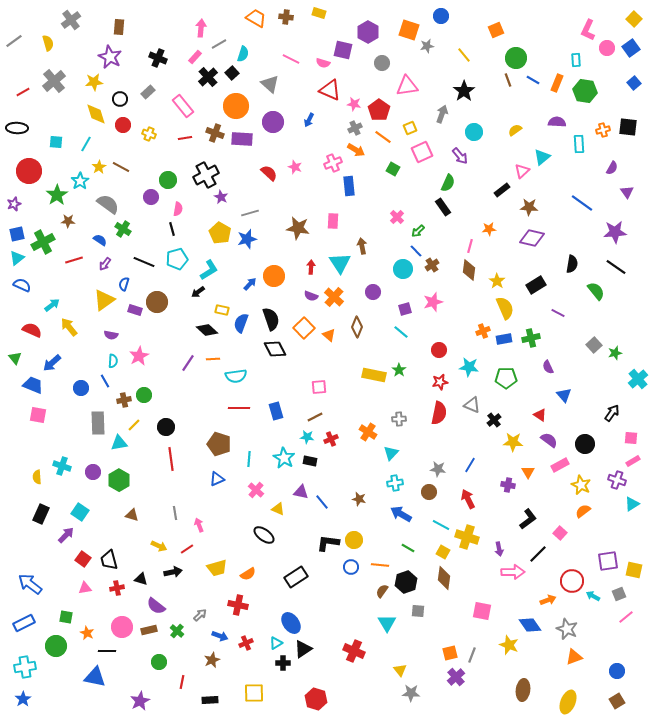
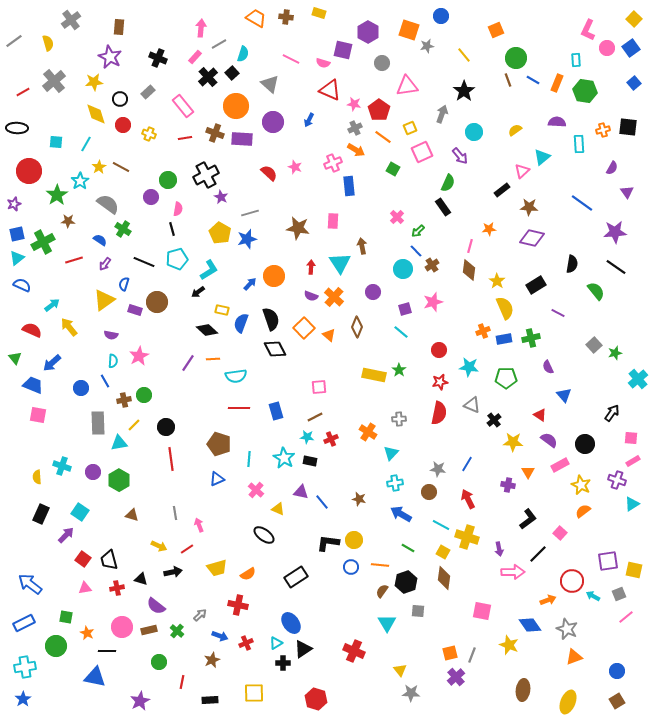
blue line at (470, 465): moved 3 px left, 1 px up
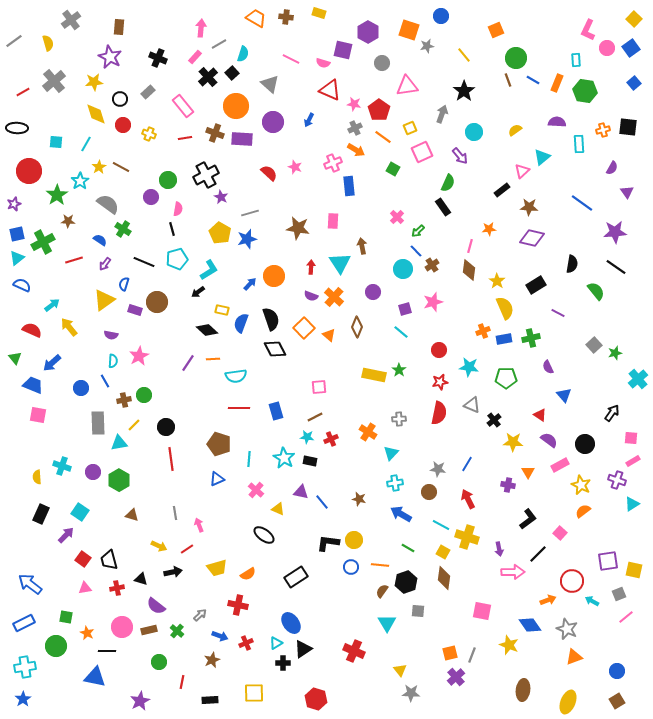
cyan arrow at (593, 596): moved 1 px left, 5 px down
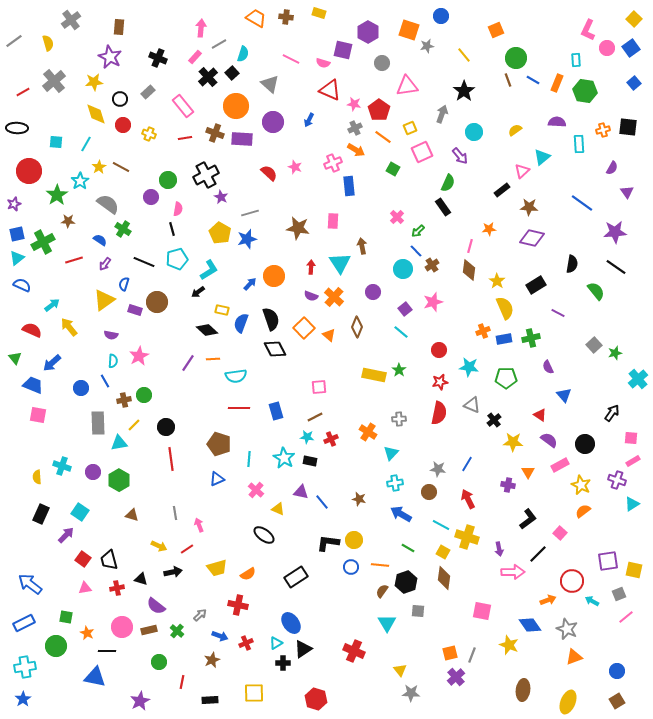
purple square at (405, 309): rotated 24 degrees counterclockwise
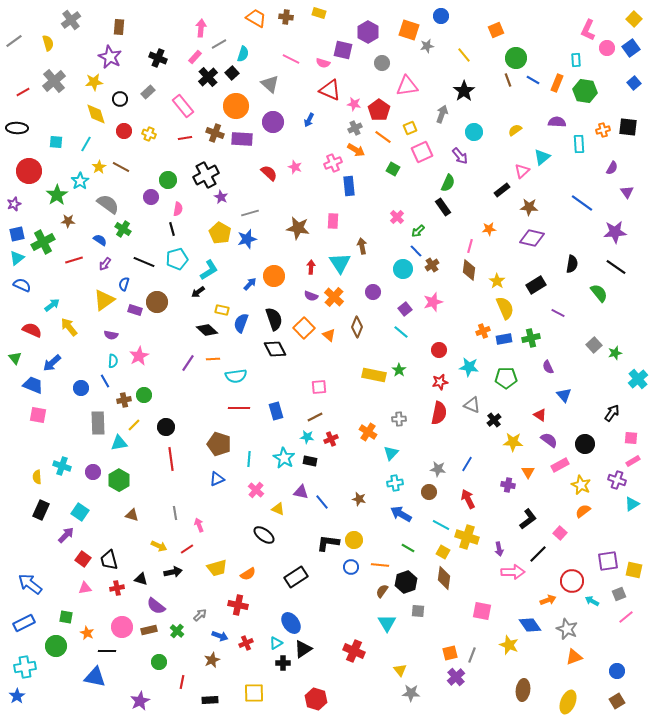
red circle at (123, 125): moved 1 px right, 6 px down
green semicircle at (596, 291): moved 3 px right, 2 px down
black semicircle at (271, 319): moved 3 px right
black rectangle at (41, 514): moved 4 px up
blue star at (23, 699): moved 6 px left, 3 px up
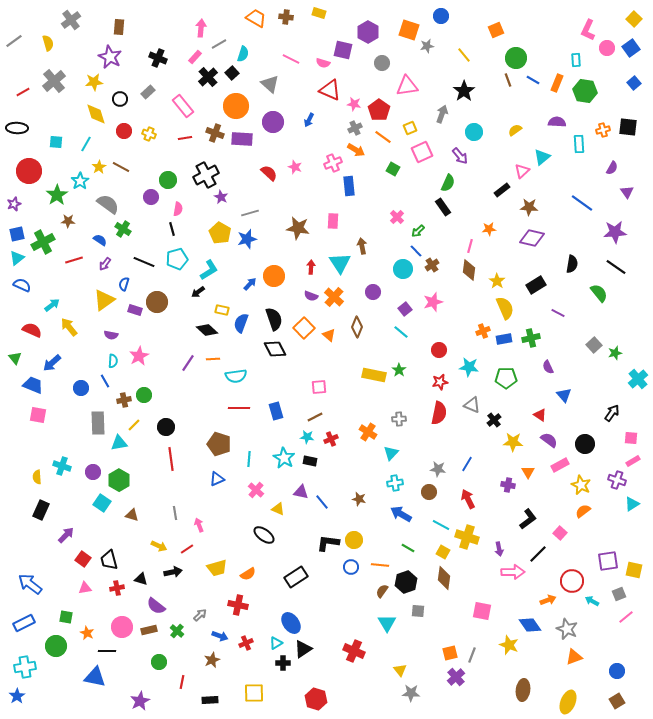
cyan square at (80, 512): moved 22 px right, 9 px up
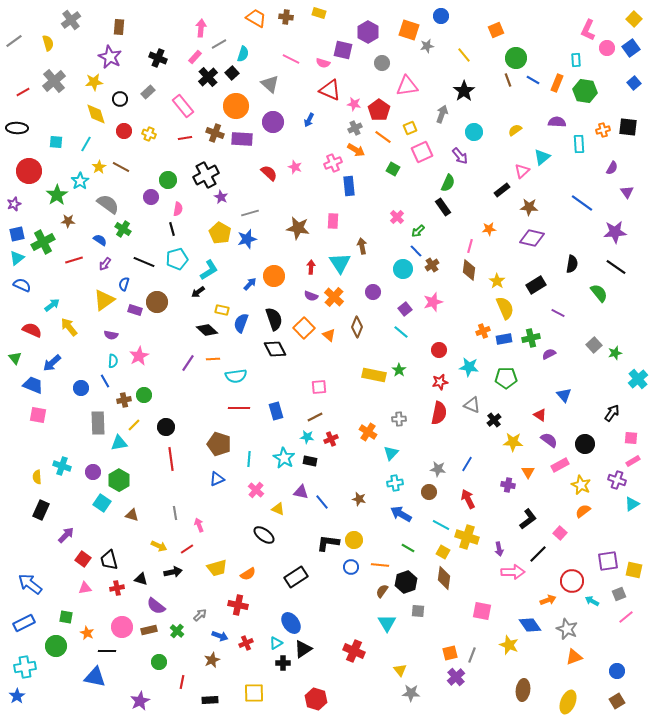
purple semicircle at (548, 367): moved 1 px right, 13 px up; rotated 88 degrees clockwise
